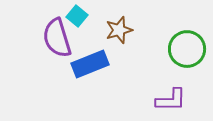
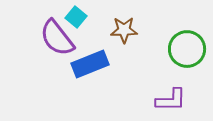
cyan square: moved 1 px left, 1 px down
brown star: moved 5 px right; rotated 16 degrees clockwise
purple semicircle: rotated 21 degrees counterclockwise
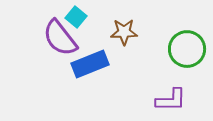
brown star: moved 2 px down
purple semicircle: moved 3 px right
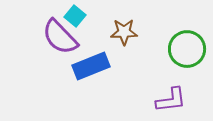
cyan square: moved 1 px left, 1 px up
purple semicircle: moved 1 px up; rotated 6 degrees counterclockwise
blue rectangle: moved 1 px right, 2 px down
purple L-shape: rotated 8 degrees counterclockwise
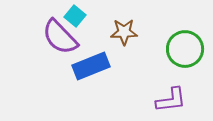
green circle: moved 2 px left
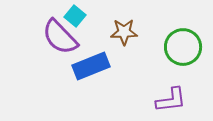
green circle: moved 2 px left, 2 px up
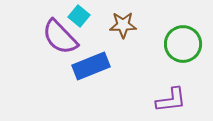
cyan square: moved 4 px right
brown star: moved 1 px left, 7 px up
green circle: moved 3 px up
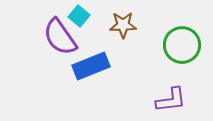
purple semicircle: rotated 9 degrees clockwise
green circle: moved 1 px left, 1 px down
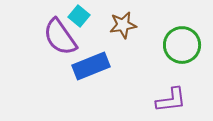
brown star: rotated 8 degrees counterclockwise
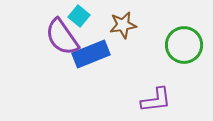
purple semicircle: moved 2 px right
green circle: moved 2 px right
blue rectangle: moved 12 px up
purple L-shape: moved 15 px left
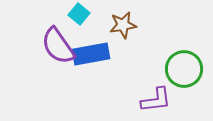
cyan square: moved 2 px up
purple semicircle: moved 4 px left, 9 px down
green circle: moved 24 px down
blue rectangle: rotated 12 degrees clockwise
